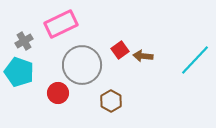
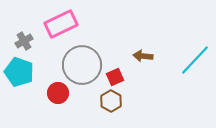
red square: moved 5 px left, 27 px down; rotated 12 degrees clockwise
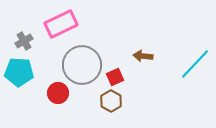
cyan line: moved 4 px down
cyan pentagon: rotated 16 degrees counterclockwise
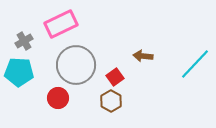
gray circle: moved 6 px left
red square: rotated 12 degrees counterclockwise
red circle: moved 5 px down
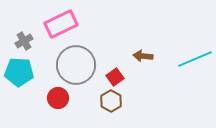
cyan line: moved 5 px up; rotated 24 degrees clockwise
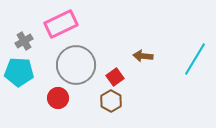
cyan line: rotated 36 degrees counterclockwise
